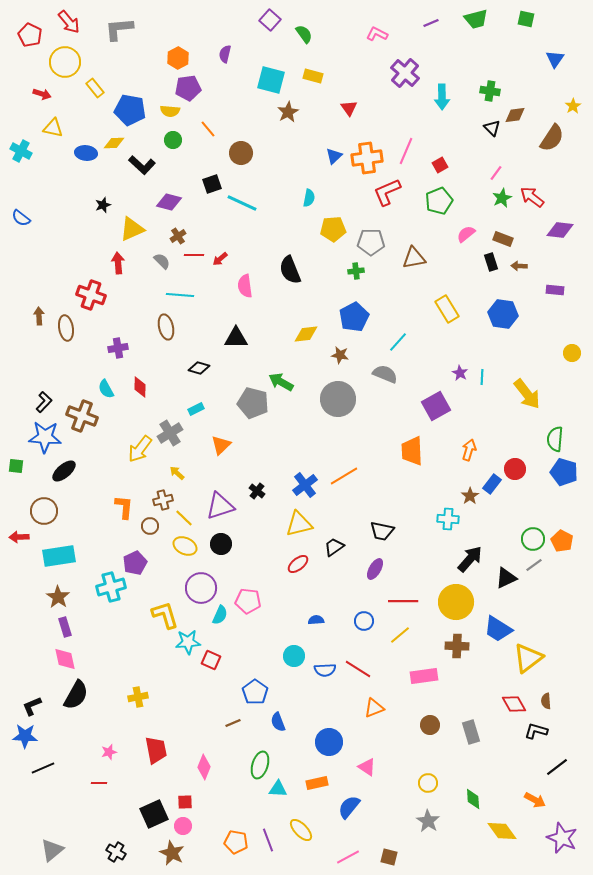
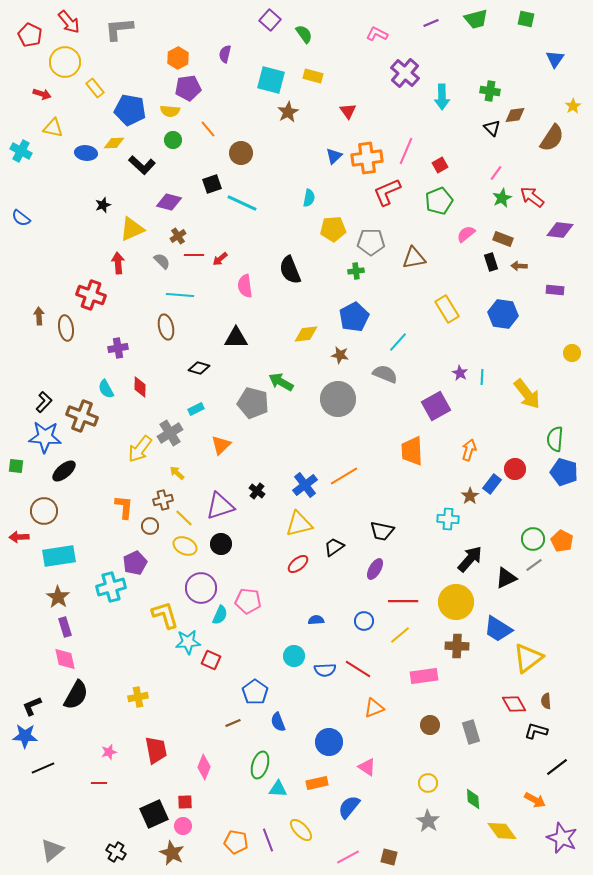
red triangle at (349, 108): moved 1 px left, 3 px down
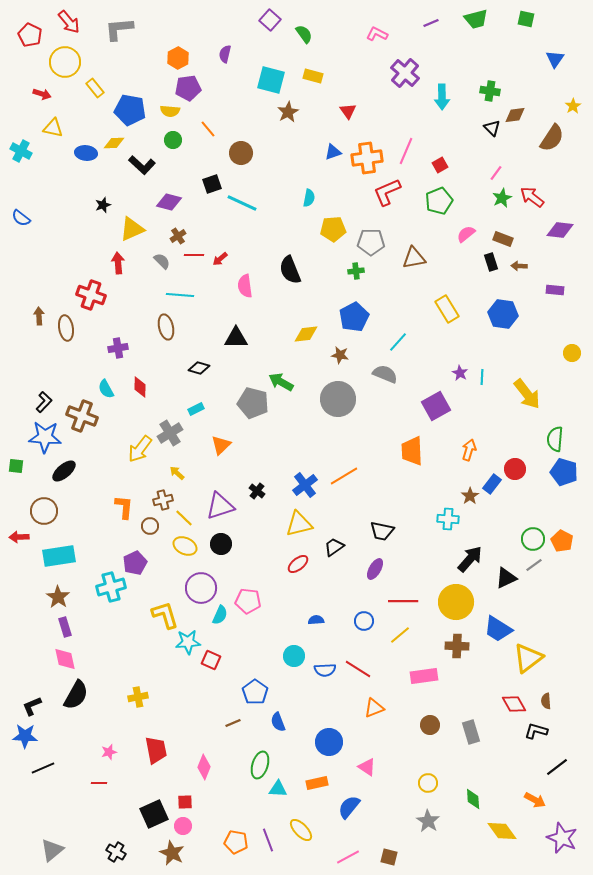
blue triangle at (334, 156): moved 1 px left, 4 px up; rotated 24 degrees clockwise
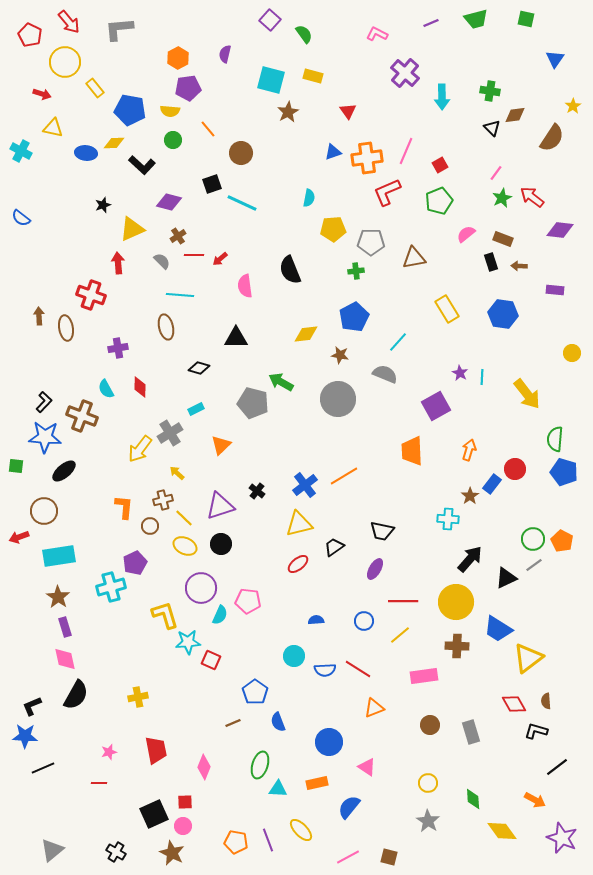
red arrow at (19, 537): rotated 18 degrees counterclockwise
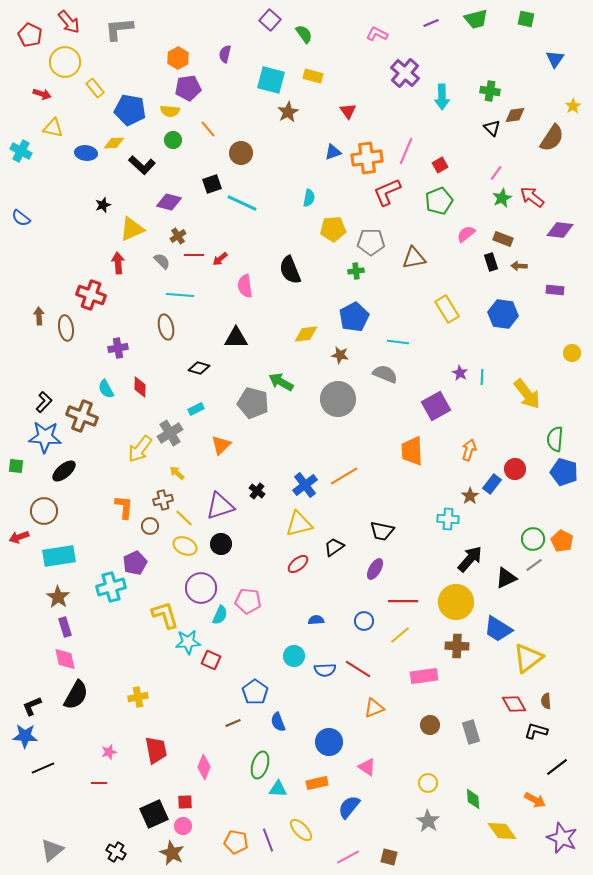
cyan line at (398, 342): rotated 55 degrees clockwise
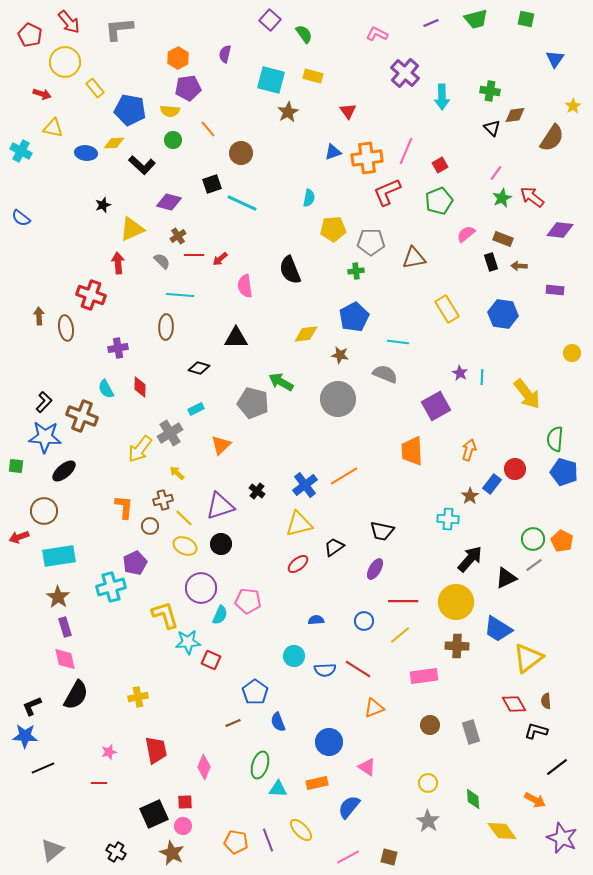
brown ellipse at (166, 327): rotated 15 degrees clockwise
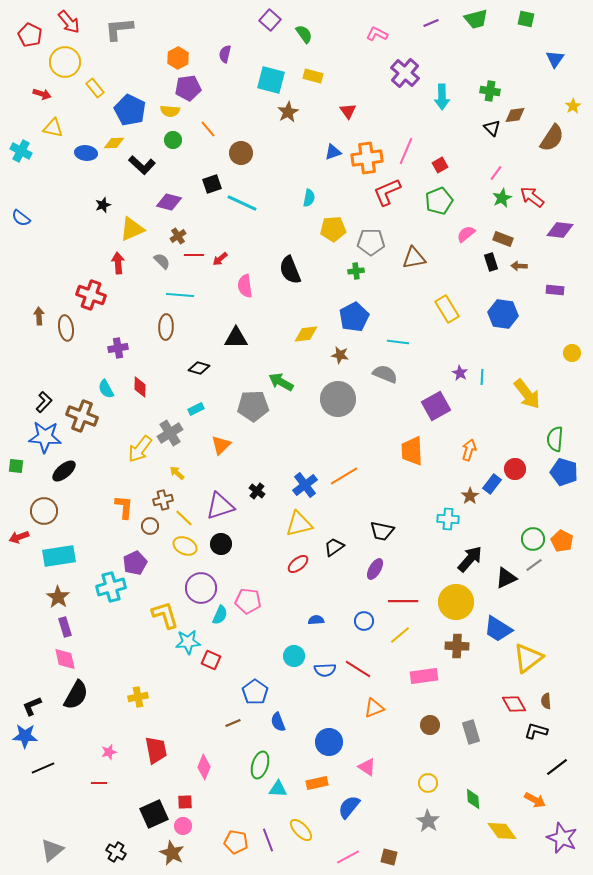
blue pentagon at (130, 110): rotated 16 degrees clockwise
gray pentagon at (253, 403): moved 3 px down; rotated 16 degrees counterclockwise
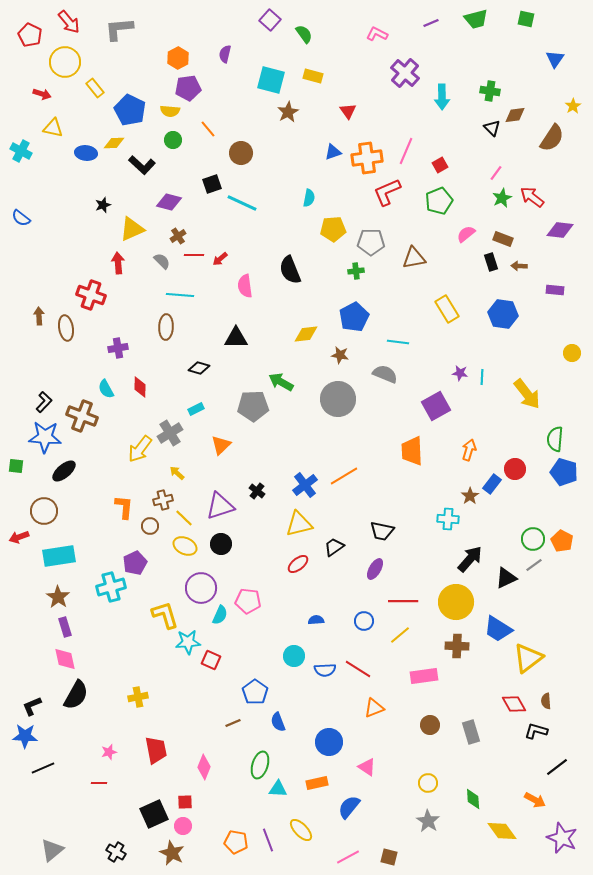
purple star at (460, 373): rotated 21 degrees counterclockwise
